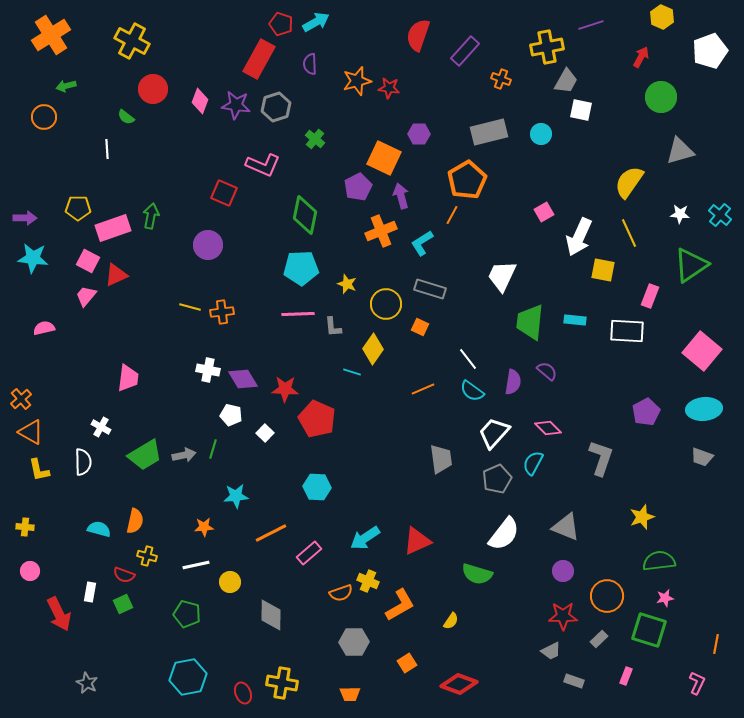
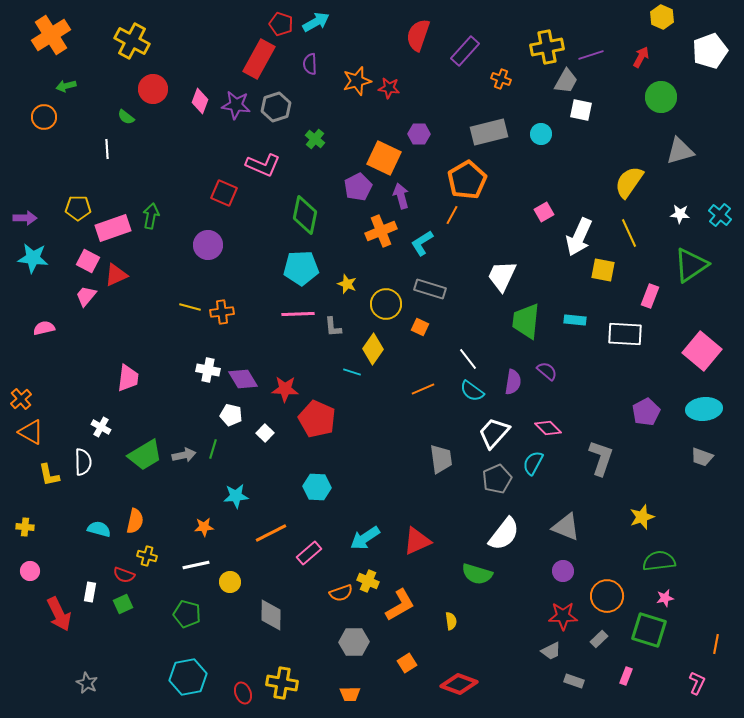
purple line at (591, 25): moved 30 px down
green trapezoid at (530, 322): moved 4 px left, 1 px up
white rectangle at (627, 331): moved 2 px left, 3 px down
yellow L-shape at (39, 470): moved 10 px right, 5 px down
yellow semicircle at (451, 621): rotated 42 degrees counterclockwise
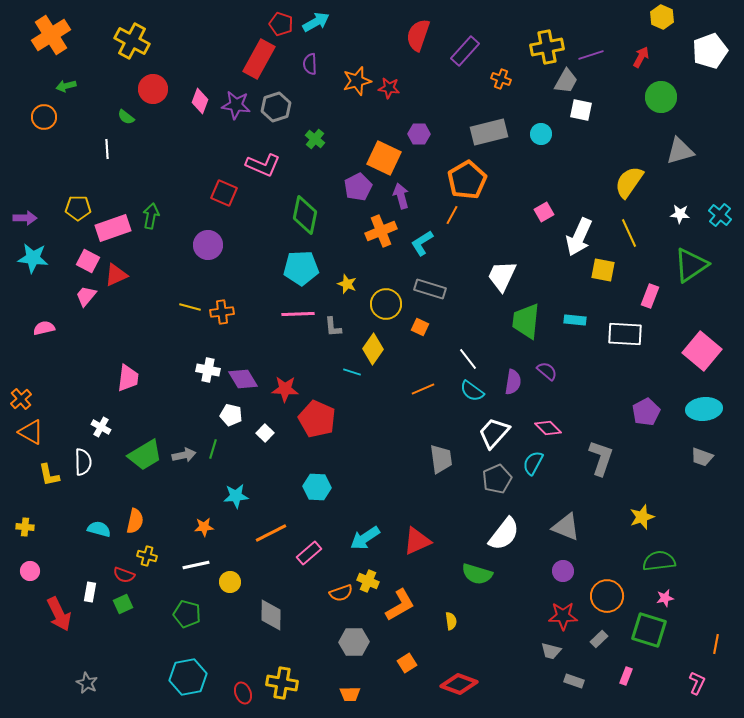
gray trapezoid at (551, 651): rotated 40 degrees clockwise
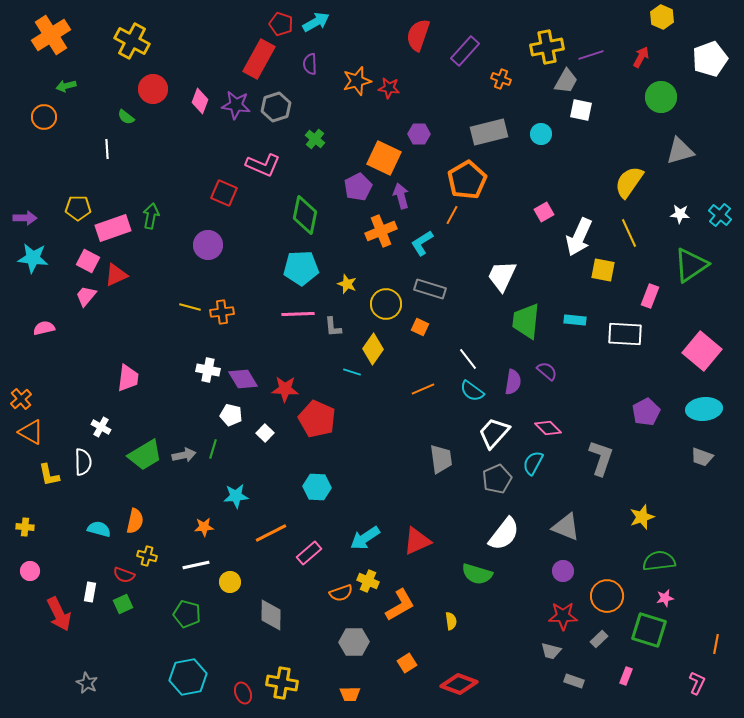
white pentagon at (710, 51): moved 8 px down
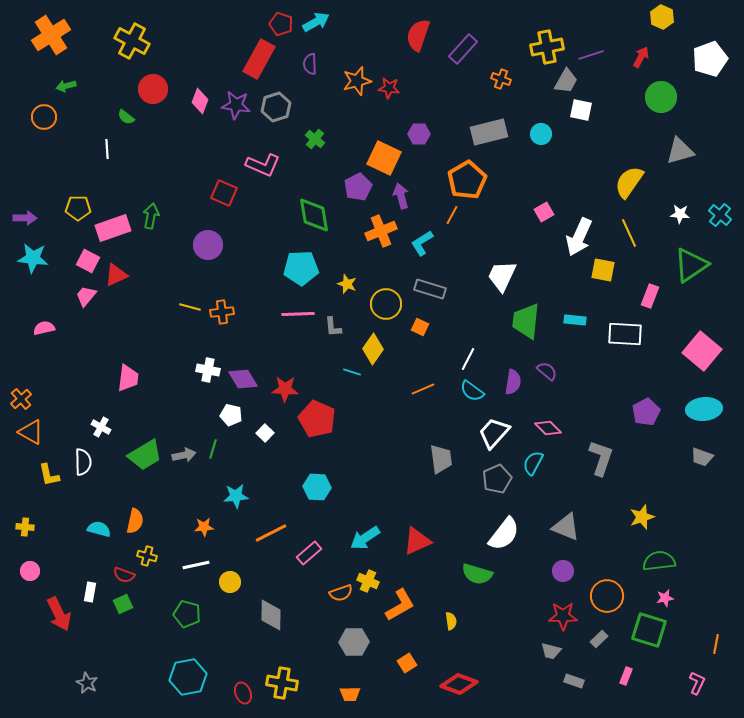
purple rectangle at (465, 51): moved 2 px left, 2 px up
green diamond at (305, 215): moved 9 px right; rotated 21 degrees counterclockwise
white line at (468, 359): rotated 65 degrees clockwise
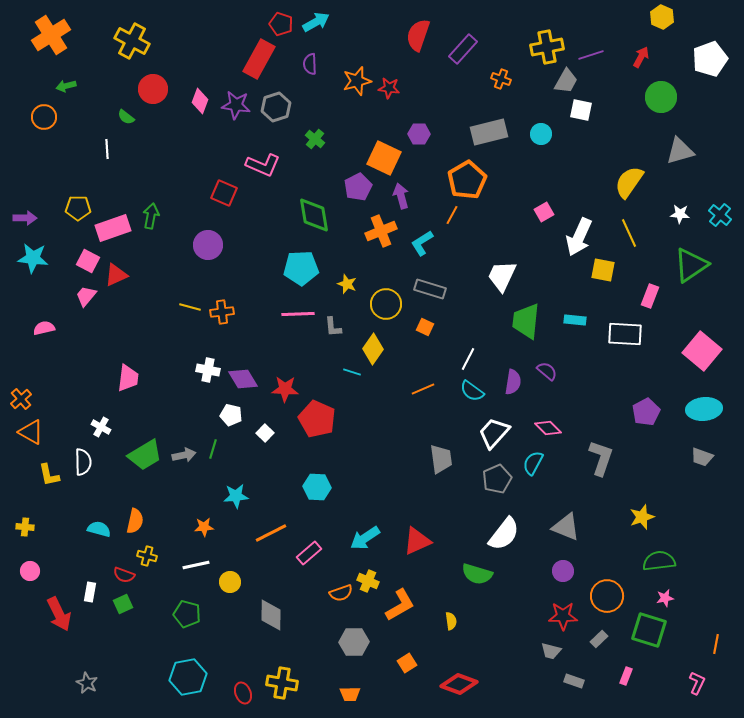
orange square at (420, 327): moved 5 px right
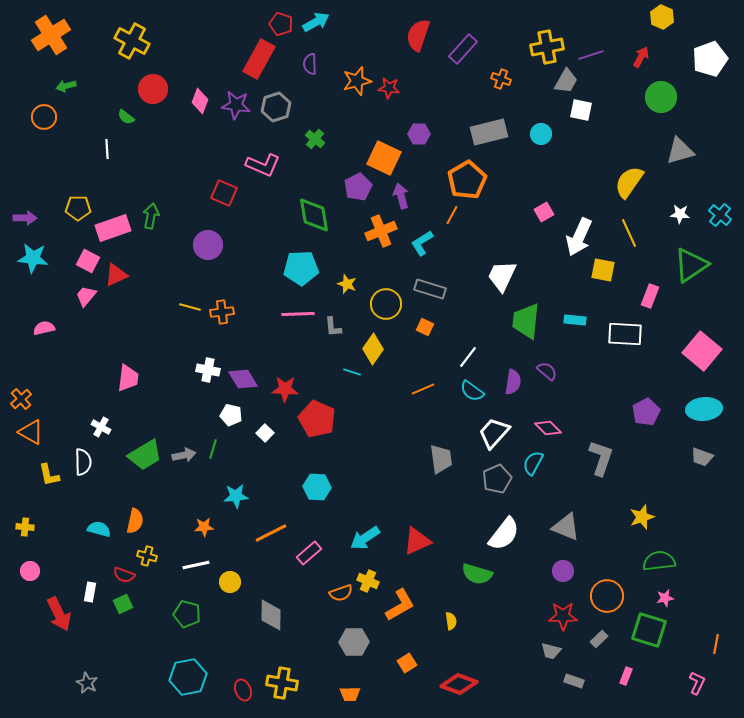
white line at (468, 359): moved 2 px up; rotated 10 degrees clockwise
red ellipse at (243, 693): moved 3 px up
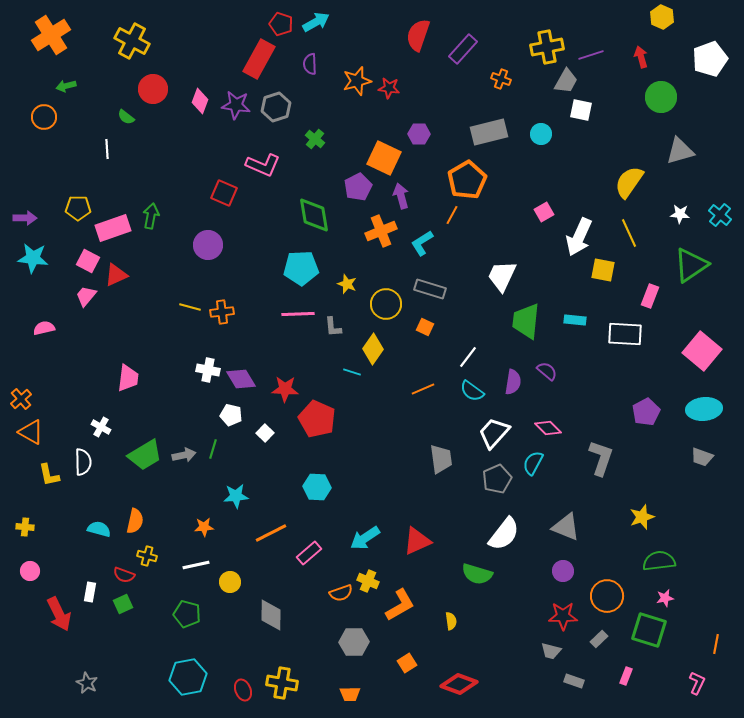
red arrow at (641, 57): rotated 45 degrees counterclockwise
purple diamond at (243, 379): moved 2 px left
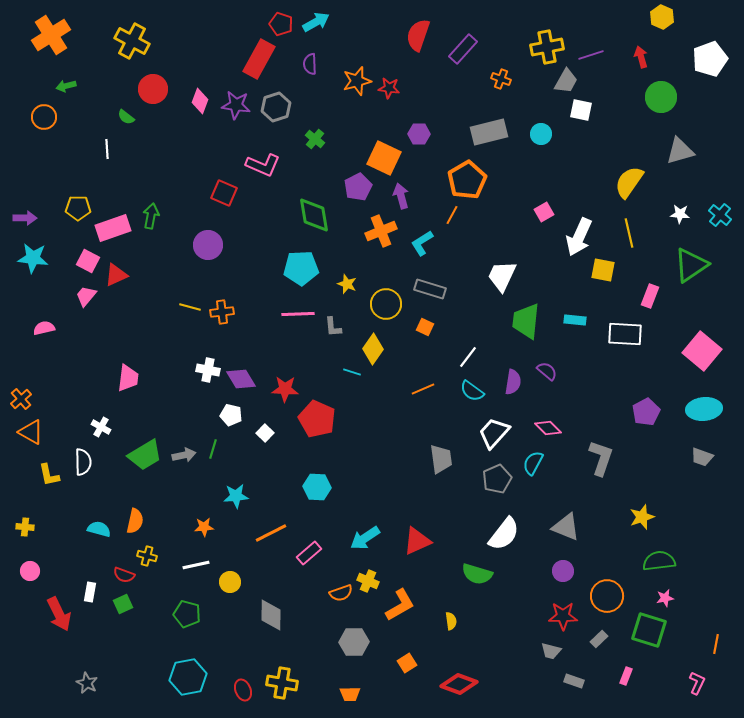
yellow line at (629, 233): rotated 12 degrees clockwise
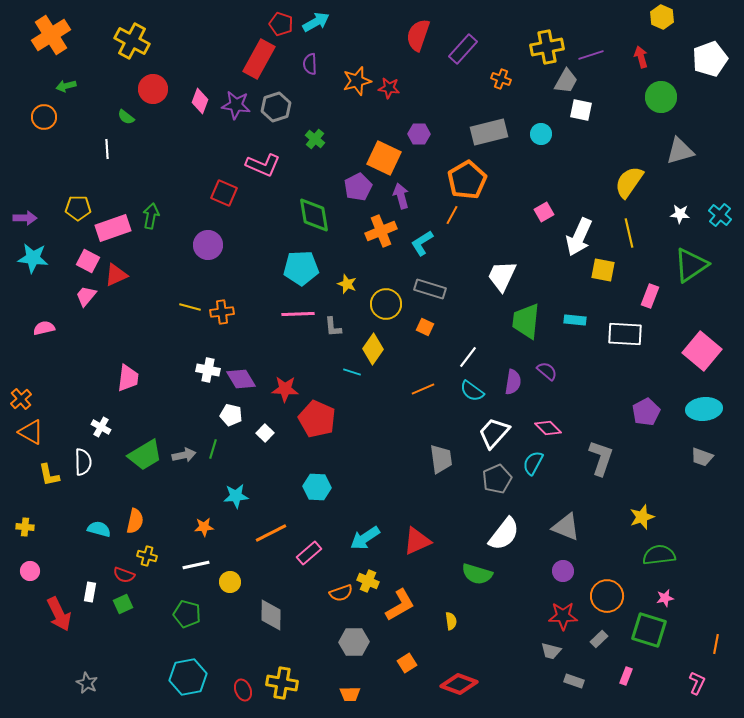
green semicircle at (659, 561): moved 6 px up
